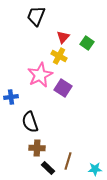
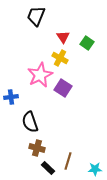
red triangle: rotated 16 degrees counterclockwise
yellow cross: moved 1 px right, 2 px down
brown cross: rotated 14 degrees clockwise
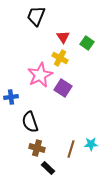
brown line: moved 3 px right, 12 px up
cyan star: moved 4 px left, 25 px up
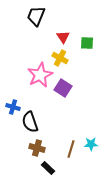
green square: rotated 32 degrees counterclockwise
blue cross: moved 2 px right, 10 px down; rotated 24 degrees clockwise
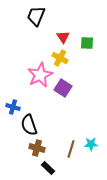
black semicircle: moved 1 px left, 3 px down
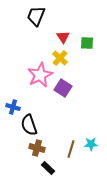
yellow cross: rotated 14 degrees clockwise
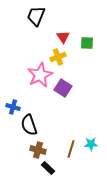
yellow cross: moved 2 px left, 1 px up; rotated 28 degrees clockwise
brown cross: moved 1 px right, 2 px down
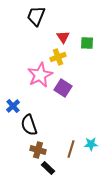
blue cross: moved 1 px up; rotated 32 degrees clockwise
